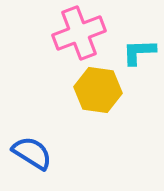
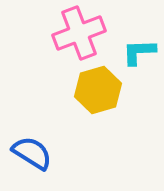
yellow hexagon: rotated 24 degrees counterclockwise
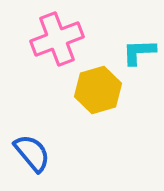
pink cross: moved 22 px left, 6 px down
blue semicircle: rotated 18 degrees clockwise
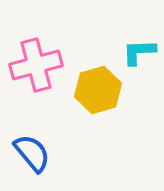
pink cross: moved 21 px left, 26 px down; rotated 6 degrees clockwise
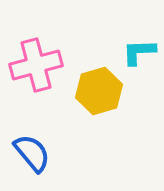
yellow hexagon: moved 1 px right, 1 px down
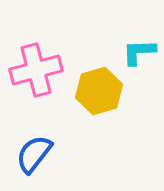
pink cross: moved 5 px down
blue semicircle: moved 2 px right, 1 px down; rotated 102 degrees counterclockwise
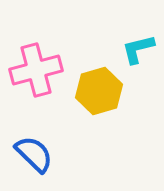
cyan L-shape: moved 1 px left, 3 px up; rotated 12 degrees counterclockwise
blue semicircle: rotated 96 degrees clockwise
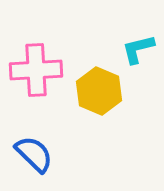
pink cross: rotated 12 degrees clockwise
yellow hexagon: rotated 21 degrees counterclockwise
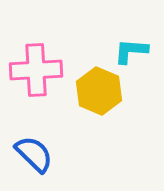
cyan L-shape: moved 7 px left, 2 px down; rotated 18 degrees clockwise
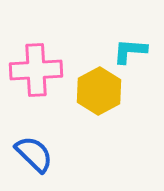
cyan L-shape: moved 1 px left
yellow hexagon: rotated 9 degrees clockwise
